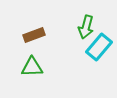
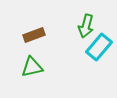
green arrow: moved 1 px up
green triangle: rotated 10 degrees counterclockwise
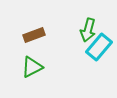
green arrow: moved 2 px right, 4 px down
green triangle: rotated 15 degrees counterclockwise
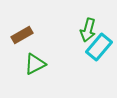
brown rectangle: moved 12 px left; rotated 10 degrees counterclockwise
green triangle: moved 3 px right, 3 px up
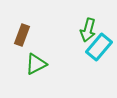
brown rectangle: rotated 40 degrees counterclockwise
green triangle: moved 1 px right
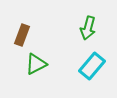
green arrow: moved 2 px up
cyan rectangle: moved 7 px left, 19 px down
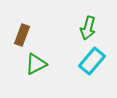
cyan rectangle: moved 5 px up
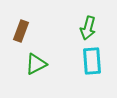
brown rectangle: moved 1 px left, 4 px up
cyan rectangle: rotated 44 degrees counterclockwise
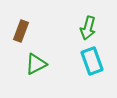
cyan rectangle: rotated 16 degrees counterclockwise
